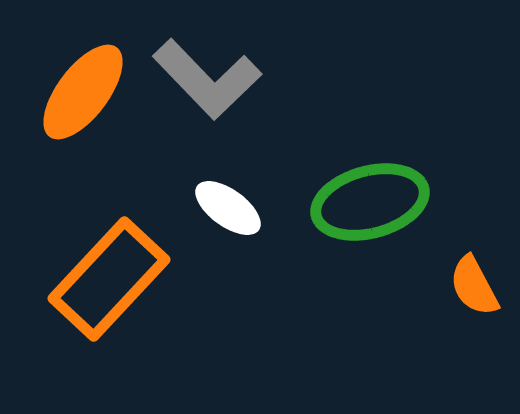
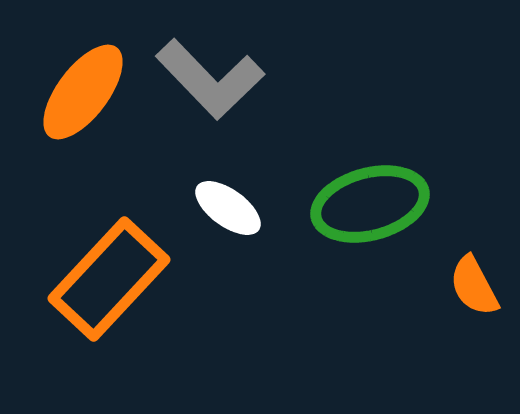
gray L-shape: moved 3 px right
green ellipse: moved 2 px down
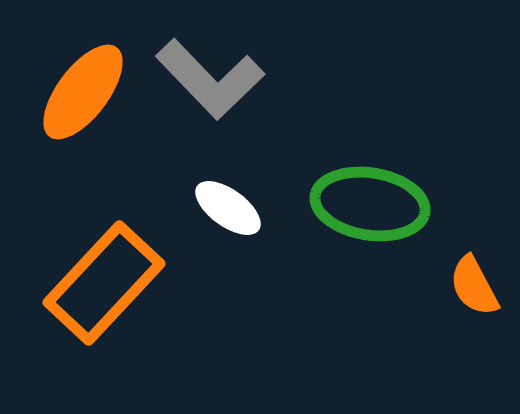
green ellipse: rotated 24 degrees clockwise
orange rectangle: moved 5 px left, 4 px down
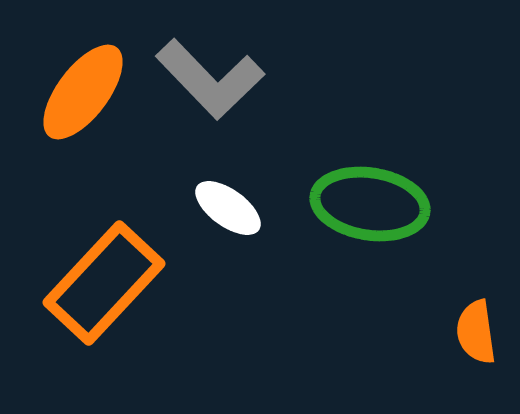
orange semicircle: moved 2 px right, 46 px down; rotated 20 degrees clockwise
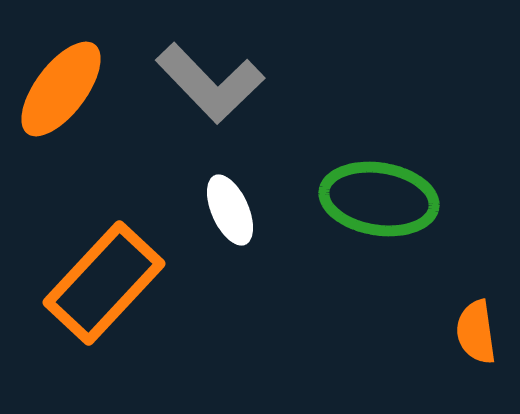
gray L-shape: moved 4 px down
orange ellipse: moved 22 px left, 3 px up
green ellipse: moved 9 px right, 5 px up
white ellipse: moved 2 px right, 2 px down; rotated 30 degrees clockwise
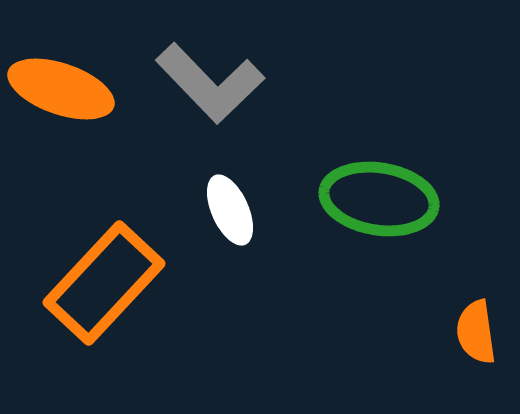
orange ellipse: rotated 72 degrees clockwise
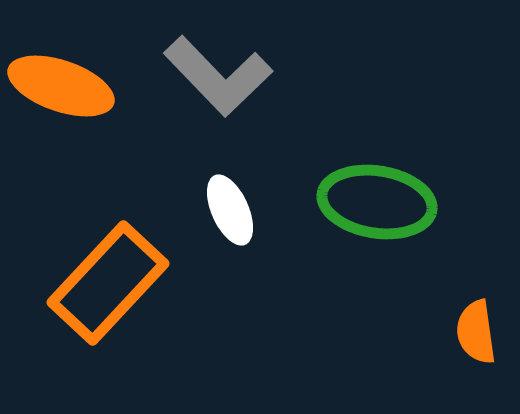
gray L-shape: moved 8 px right, 7 px up
orange ellipse: moved 3 px up
green ellipse: moved 2 px left, 3 px down
orange rectangle: moved 4 px right
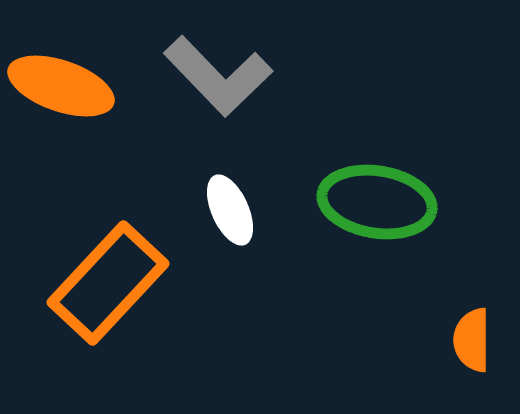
orange semicircle: moved 4 px left, 8 px down; rotated 8 degrees clockwise
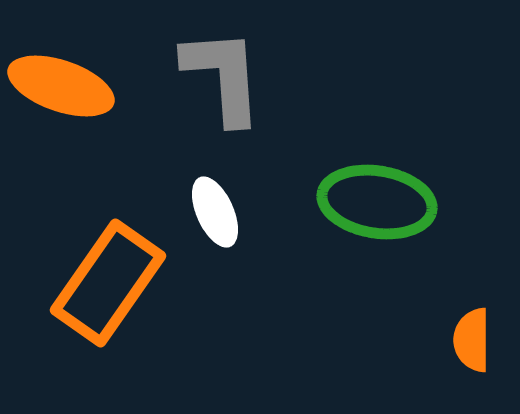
gray L-shape: moved 5 px right; rotated 140 degrees counterclockwise
white ellipse: moved 15 px left, 2 px down
orange rectangle: rotated 8 degrees counterclockwise
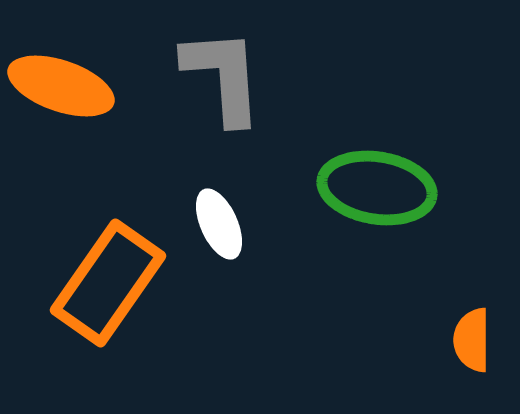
green ellipse: moved 14 px up
white ellipse: moved 4 px right, 12 px down
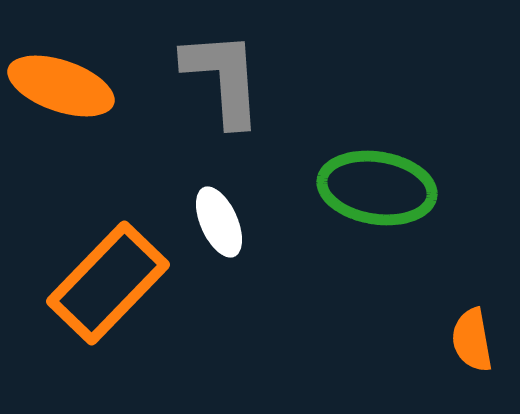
gray L-shape: moved 2 px down
white ellipse: moved 2 px up
orange rectangle: rotated 9 degrees clockwise
orange semicircle: rotated 10 degrees counterclockwise
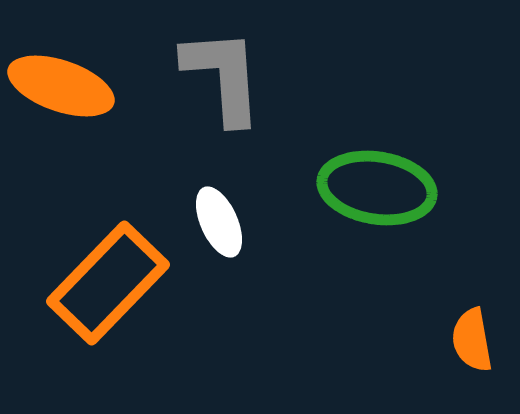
gray L-shape: moved 2 px up
